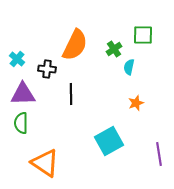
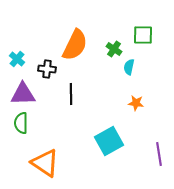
green cross: rotated 21 degrees counterclockwise
orange star: rotated 28 degrees clockwise
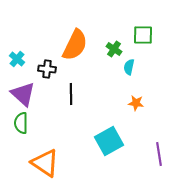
purple triangle: rotated 44 degrees clockwise
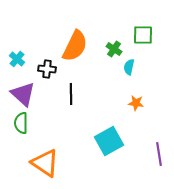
orange semicircle: moved 1 px down
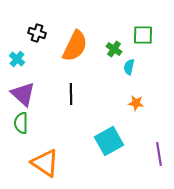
black cross: moved 10 px left, 36 px up; rotated 12 degrees clockwise
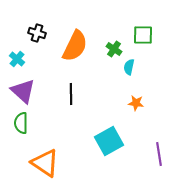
purple triangle: moved 3 px up
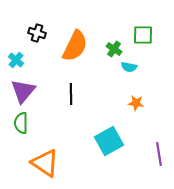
cyan cross: moved 1 px left, 1 px down
cyan semicircle: rotated 91 degrees counterclockwise
purple triangle: rotated 28 degrees clockwise
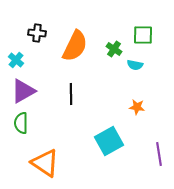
black cross: rotated 12 degrees counterclockwise
cyan semicircle: moved 6 px right, 2 px up
purple triangle: rotated 20 degrees clockwise
orange star: moved 1 px right, 4 px down
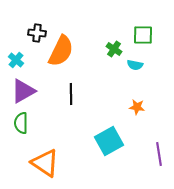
orange semicircle: moved 14 px left, 5 px down
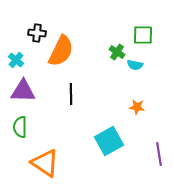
green cross: moved 3 px right, 3 px down
purple triangle: rotated 32 degrees clockwise
green semicircle: moved 1 px left, 4 px down
